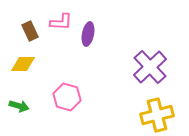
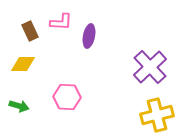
purple ellipse: moved 1 px right, 2 px down
pink hexagon: rotated 12 degrees counterclockwise
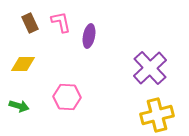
pink L-shape: rotated 105 degrees counterclockwise
brown rectangle: moved 8 px up
purple cross: moved 1 px down
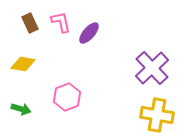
purple ellipse: moved 3 px up; rotated 30 degrees clockwise
yellow diamond: rotated 10 degrees clockwise
purple cross: moved 2 px right
pink hexagon: rotated 24 degrees counterclockwise
green arrow: moved 2 px right, 3 px down
yellow cross: rotated 24 degrees clockwise
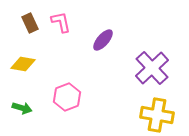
purple ellipse: moved 14 px right, 7 px down
green arrow: moved 1 px right, 1 px up
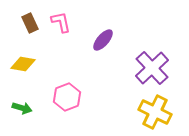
yellow cross: moved 2 px left, 3 px up; rotated 16 degrees clockwise
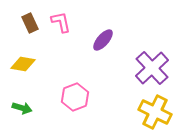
pink hexagon: moved 8 px right
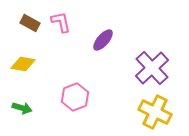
brown rectangle: rotated 36 degrees counterclockwise
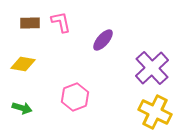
brown rectangle: rotated 30 degrees counterclockwise
